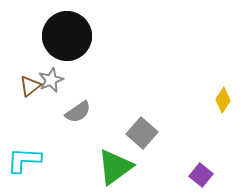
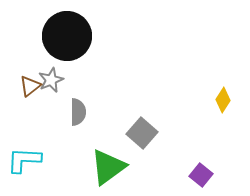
gray semicircle: rotated 56 degrees counterclockwise
green triangle: moved 7 px left
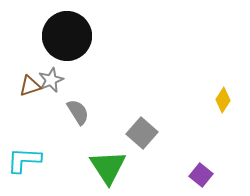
brown triangle: rotated 20 degrees clockwise
gray semicircle: rotated 32 degrees counterclockwise
green triangle: rotated 27 degrees counterclockwise
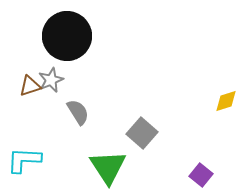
yellow diamond: moved 3 px right, 1 px down; rotated 40 degrees clockwise
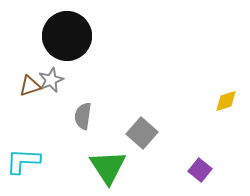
gray semicircle: moved 5 px right, 4 px down; rotated 140 degrees counterclockwise
cyan L-shape: moved 1 px left, 1 px down
purple square: moved 1 px left, 5 px up
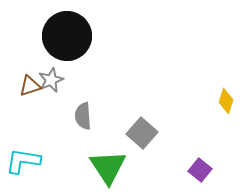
yellow diamond: rotated 55 degrees counterclockwise
gray semicircle: rotated 12 degrees counterclockwise
cyan L-shape: rotated 6 degrees clockwise
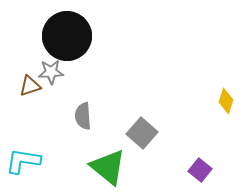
gray star: moved 8 px up; rotated 20 degrees clockwise
green triangle: rotated 18 degrees counterclockwise
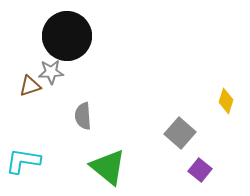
gray square: moved 38 px right
